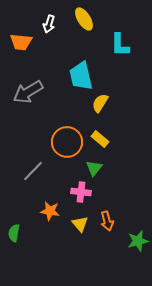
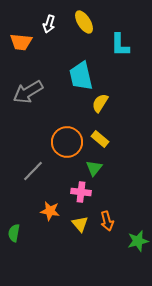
yellow ellipse: moved 3 px down
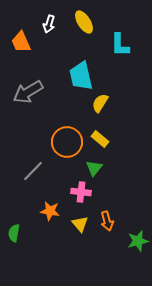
orange trapezoid: rotated 60 degrees clockwise
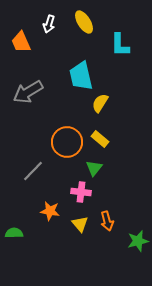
green semicircle: rotated 78 degrees clockwise
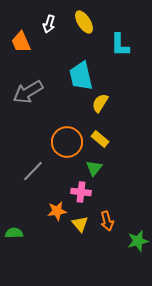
orange star: moved 7 px right; rotated 18 degrees counterclockwise
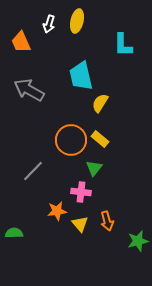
yellow ellipse: moved 7 px left, 1 px up; rotated 45 degrees clockwise
cyan L-shape: moved 3 px right
gray arrow: moved 1 px right, 2 px up; rotated 60 degrees clockwise
orange circle: moved 4 px right, 2 px up
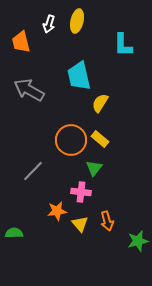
orange trapezoid: rotated 10 degrees clockwise
cyan trapezoid: moved 2 px left
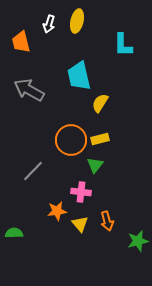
yellow rectangle: rotated 54 degrees counterclockwise
green triangle: moved 1 px right, 3 px up
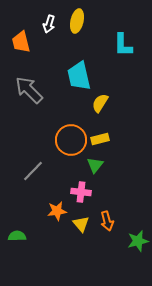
gray arrow: rotated 16 degrees clockwise
yellow triangle: moved 1 px right
green semicircle: moved 3 px right, 3 px down
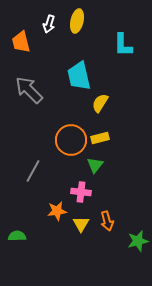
yellow rectangle: moved 1 px up
gray line: rotated 15 degrees counterclockwise
yellow triangle: rotated 12 degrees clockwise
